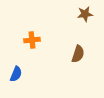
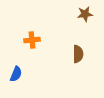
brown semicircle: rotated 18 degrees counterclockwise
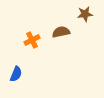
orange cross: rotated 21 degrees counterclockwise
brown semicircle: moved 17 px left, 22 px up; rotated 102 degrees counterclockwise
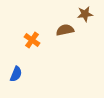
brown semicircle: moved 4 px right, 2 px up
orange cross: rotated 28 degrees counterclockwise
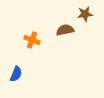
orange cross: rotated 14 degrees counterclockwise
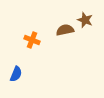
brown star: moved 6 px down; rotated 28 degrees clockwise
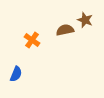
orange cross: rotated 14 degrees clockwise
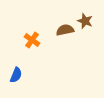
brown star: moved 1 px down
blue semicircle: moved 1 px down
